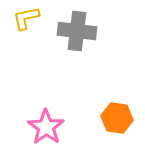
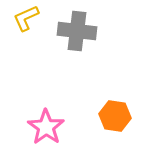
yellow L-shape: rotated 12 degrees counterclockwise
orange hexagon: moved 2 px left, 2 px up
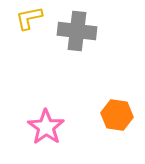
yellow L-shape: moved 3 px right; rotated 12 degrees clockwise
orange hexagon: moved 2 px right, 1 px up
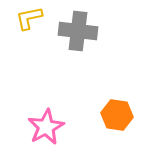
gray cross: moved 1 px right
pink star: rotated 9 degrees clockwise
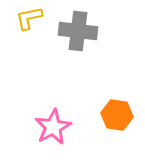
pink star: moved 7 px right
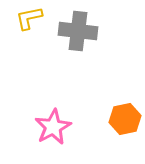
orange hexagon: moved 8 px right, 4 px down; rotated 20 degrees counterclockwise
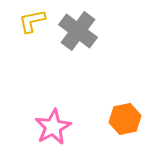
yellow L-shape: moved 3 px right, 3 px down
gray cross: rotated 30 degrees clockwise
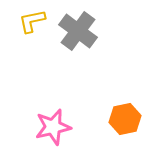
pink star: rotated 15 degrees clockwise
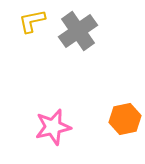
gray cross: rotated 18 degrees clockwise
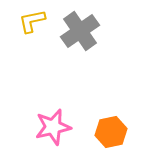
gray cross: moved 2 px right
orange hexagon: moved 14 px left, 13 px down
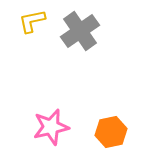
pink star: moved 2 px left
